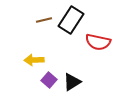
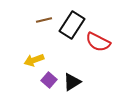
black rectangle: moved 1 px right, 5 px down
red semicircle: rotated 15 degrees clockwise
yellow arrow: rotated 18 degrees counterclockwise
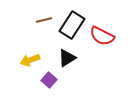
red semicircle: moved 4 px right, 6 px up
yellow arrow: moved 4 px left
black triangle: moved 5 px left, 24 px up
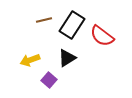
red semicircle: rotated 10 degrees clockwise
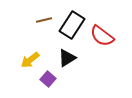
yellow arrow: rotated 18 degrees counterclockwise
purple square: moved 1 px left, 1 px up
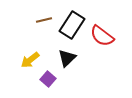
black triangle: rotated 12 degrees counterclockwise
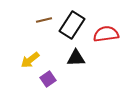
red semicircle: moved 4 px right, 2 px up; rotated 135 degrees clockwise
black triangle: moved 9 px right; rotated 42 degrees clockwise
purple square: rotated 14 degrees clockwise
